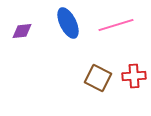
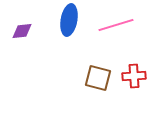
blue ellipse: moved 1 px right, 3 px up; rotated 36 degrees clockwise
brown square: rotated 12 degrees counterclockwise
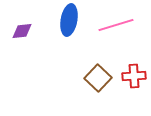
brown square: rotated 28 degrees clockwise
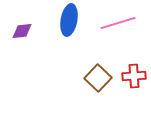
pink line: moved 2 px right, 2 px up
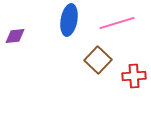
pink line: moved 1 px left
purple diamond: moved 7 px left, 5 px down
brown square: moved 18 px up
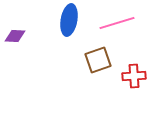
purple diamond: rotated 10 degrees clockwise
brown square: rotated 28 degrees clockwise
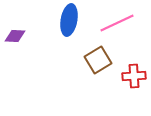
pink line: rotated 8 degrees counterclockwise
brown square: rotated 12 degrees counterclockwise
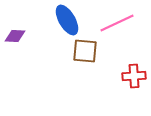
blue ellipse: moved 2 px left; rotated 40 degrees counterclockwise
brown square: moved 13 px left, 9 px up; rotated 36 degrees clockwise
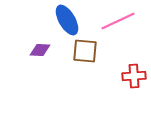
pink line: moved 1 px right, 2 px up
purple diamond: moved 25 px right, 14 px down
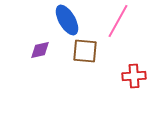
pink line: rotated 36 degrees counterclockwise
purple diamond: rotated 15 degrees counterclockwise
